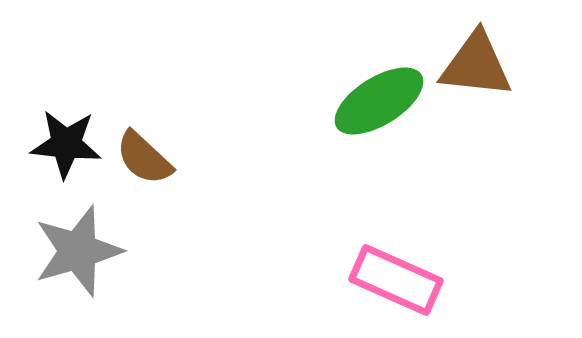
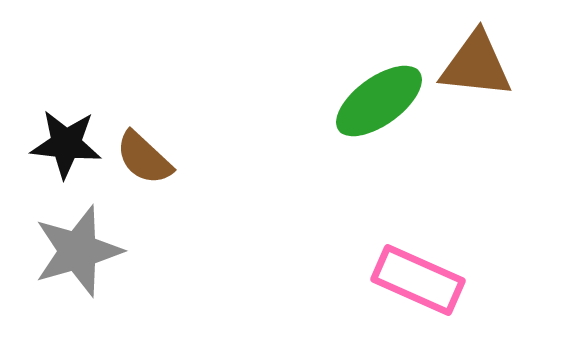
green ellipse: rotated 4 degrees counterclockwise
pink rectangle: moved 22 px right
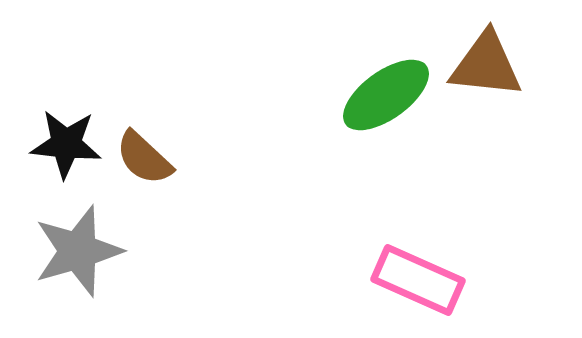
brown triangle: moved 10 px right
green ellipse: moved 7 px right, 6 px up
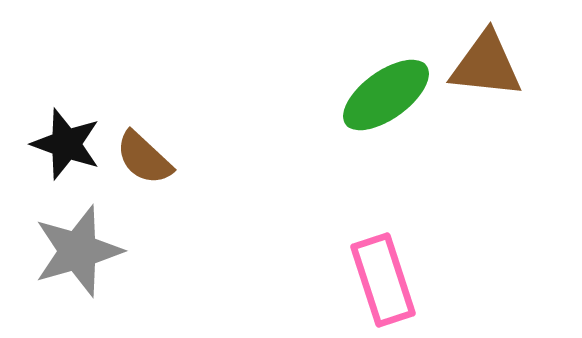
black star: rotated 14 degrees clockwise
pink rectangle: moved 35 px left; rotated 48 degrees clockwise
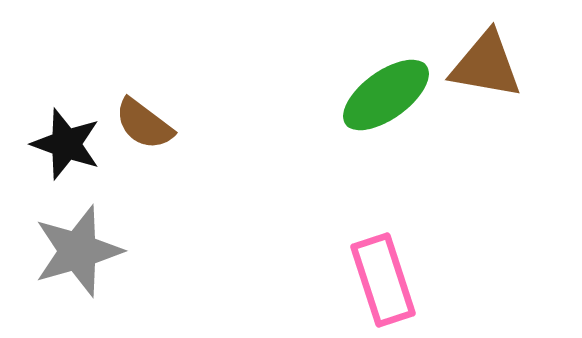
brown triangle: rotated 4 degrees clockwise
brown semicircle: moved 34 px up; rotated 6 degrees counterclockwise
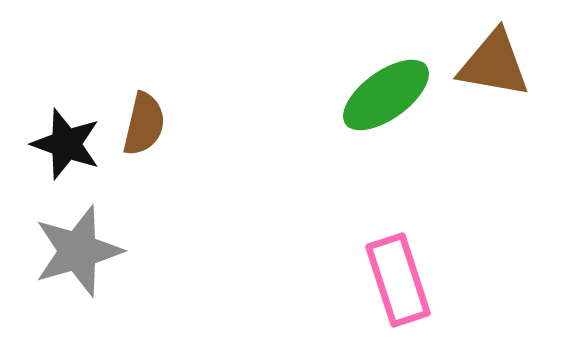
brown triangle: moved 8 px right, 1 px up
brown semicircle: rotated 114 degrees counterclockwise
pink rectangle: moved 15 px right
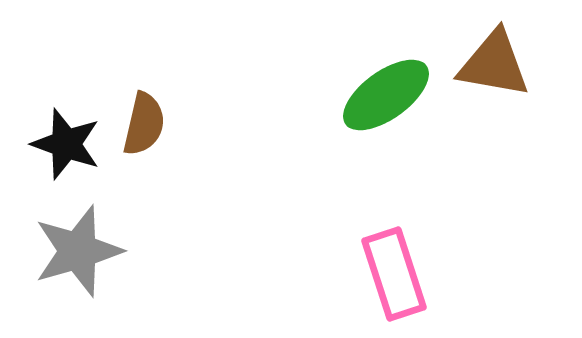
pink rectangle: moved 4 px left, 6 px up
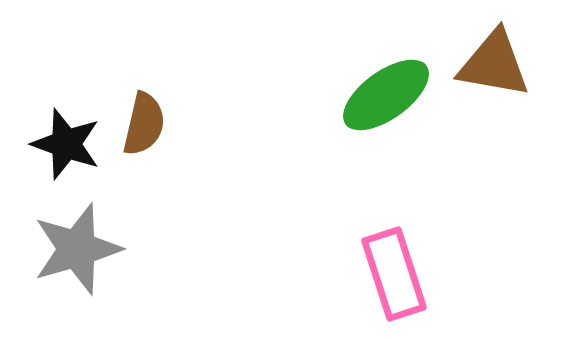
gray star: moved 1 px left, 2 px up
